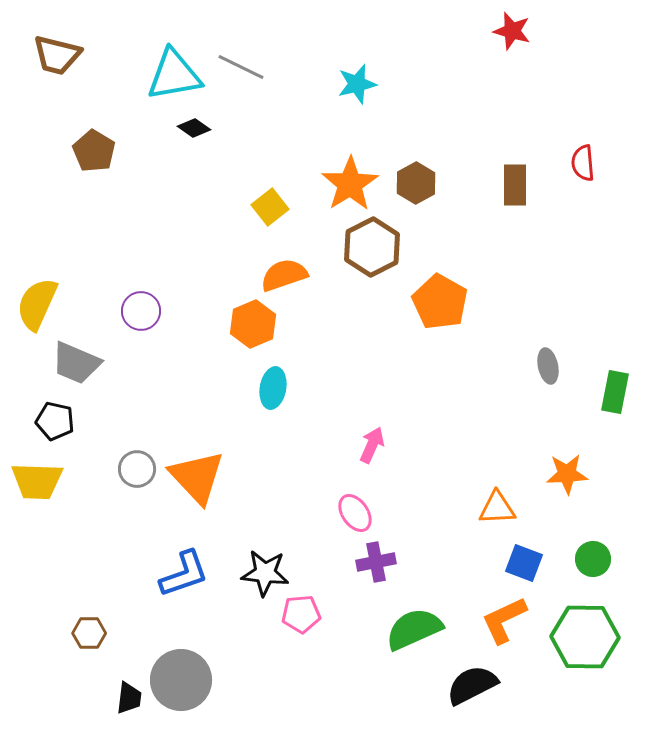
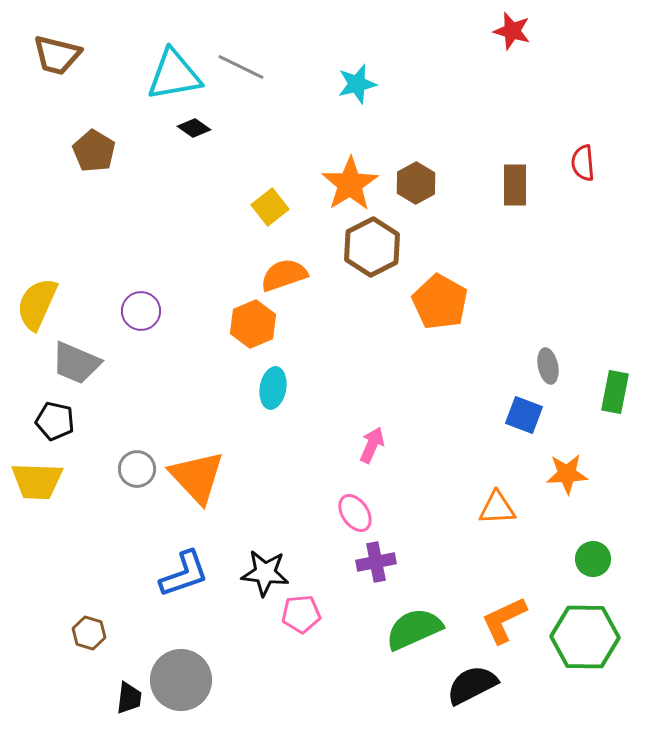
blue square at (524, 563): moved 148 px up
brown hexagon at (89, 633): rotated 16 degrees clockwise
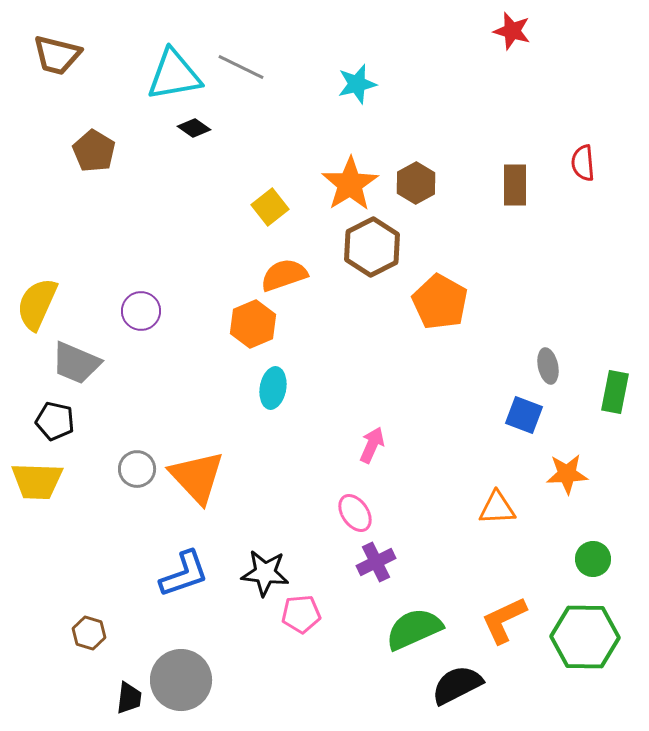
purple cross at (376, 562): rotated 15 degrees counterclockwise
black semicircle at (472, 685): moved 15 px left
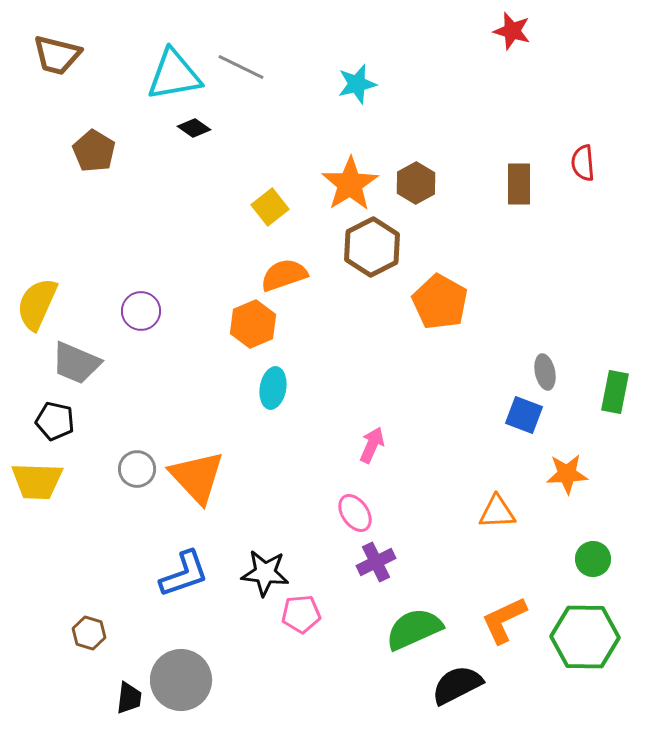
brown rectangle at (515, 185): moved 4 px right, 1 px up
gray ellipse at (548, 366): moved 3 px left, 6 px down
orange triangle at (497, 508): moved 4 px down
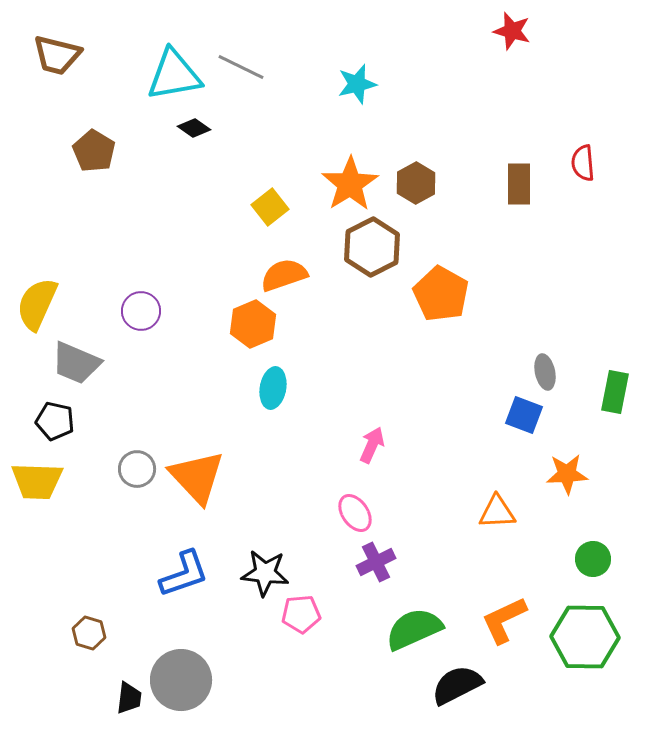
orange pentagon at (440, 302): moved 1 px right, 8 px up
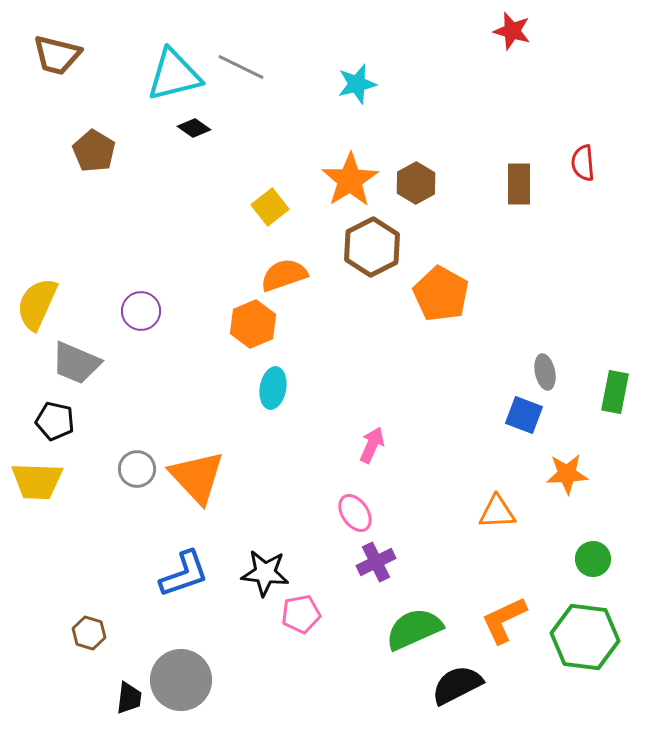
cyan triangle at (174, 75): rotated 4 degrees counterclockwise
orange star at (350, 184): moved 4 px up
pink pentagon at (301, 614): rotated 6 degrees counterclockwise
green hexagon at (585, 637): rotated 6 degrees clockwise
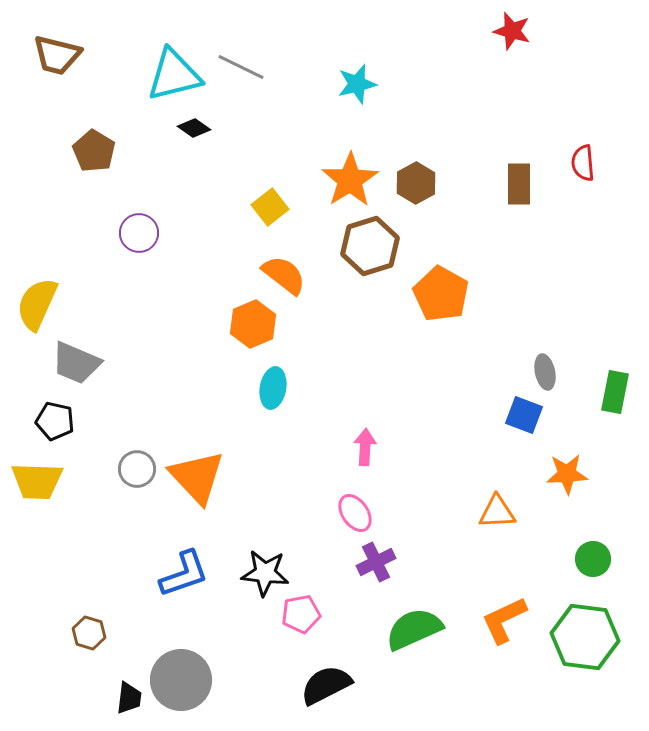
brown hexagon at (372, 247): moved 2 px left, 1 px up; rotated 10 degrees clockwise
orange semicircle at (284, 275): rotated 57 degrees clockwise
purple circle at (141, 311): moved 2 px left, 78 px up
pink arrow at (372, 445): moved 7 px left, 2 px down; rotated 21 degrees counterclockwise
black semicircle at (457, 685): moved 131 px left
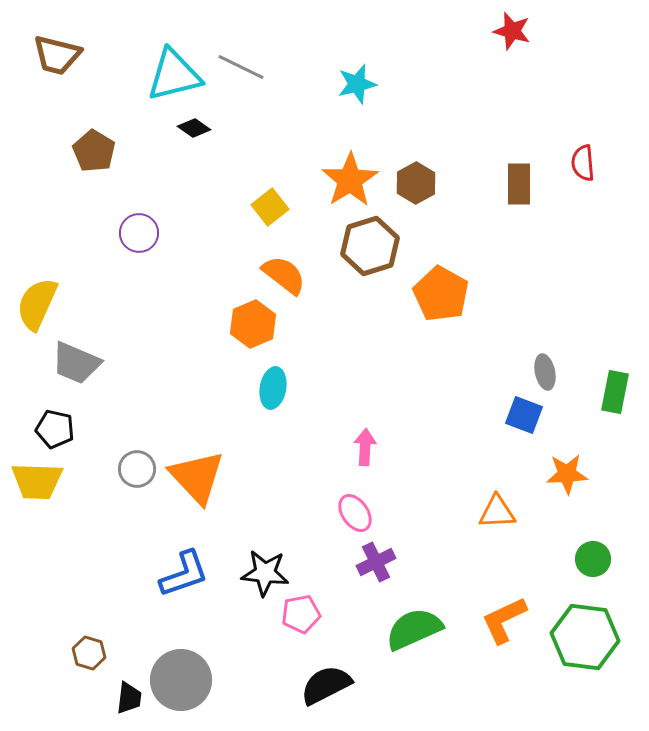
black pentagon at (55, 421): moved 8 px down
brown hexagon at (89, 633): moved 20 px down
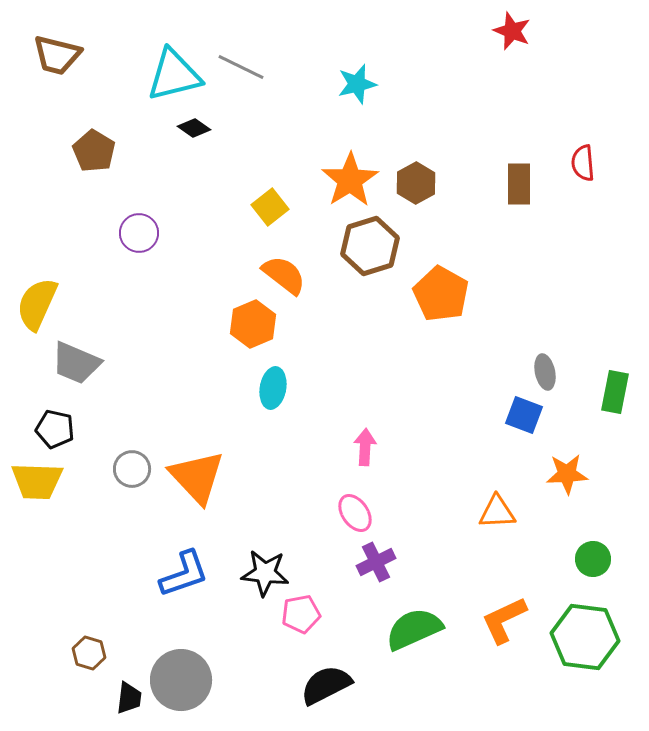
red star at (512, 31): rotated 6 degrees clockwise
gray circle at (137, 469): moved 5 px left
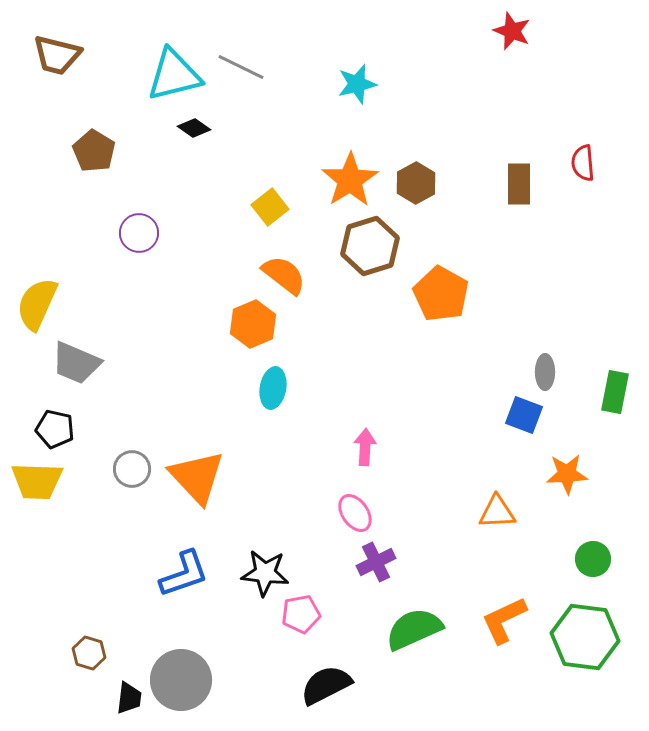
gray ellipse at (545, 372): rotated 12 degrees clockwise
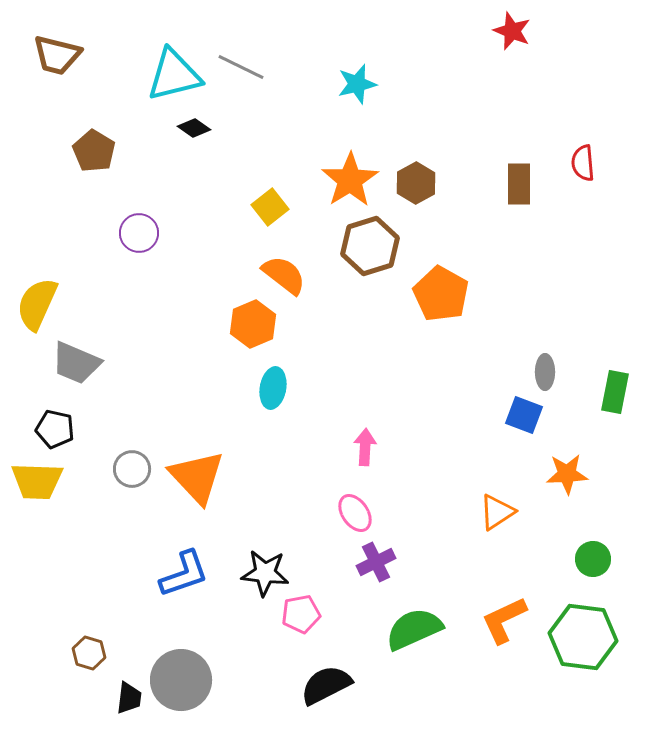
orange triangle at (497, 512): rotated 30 degrees counterclockwise
green hexagon at (585, 637): moved 2 px left
